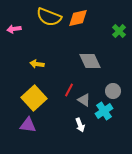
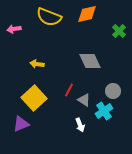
orange diamond: moved 9 px right, 4 px up
purple triangle: moved 7 px left, 1 px up; rotated 30 degrees counterclockwise
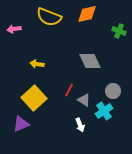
green cross: rotated 24 degrees counterclockwise
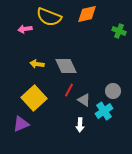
pink arrow: moved 11 px right
gray diamond: moved 24 px left, 5 px down
white arrow: rotated 24 degrees clockwise
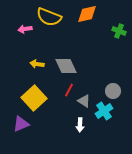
gray triangle: moved 1 px down
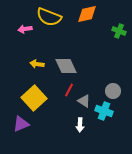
cyan cross: rotated 36 degrees counterclockwise
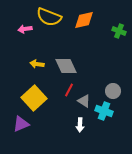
orange diamond: moved 3 px left, 6 px down
